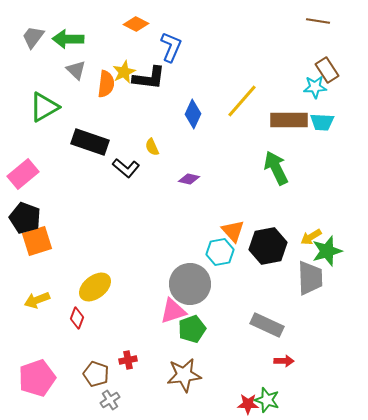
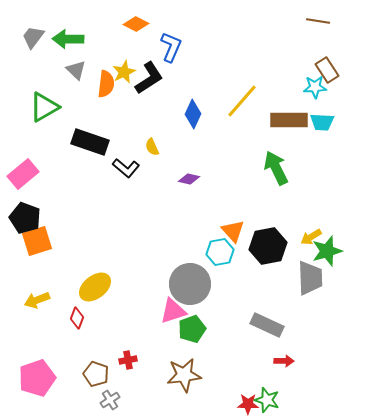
black L-shape at (149, 78): rotated 40 degrees counterclockwise
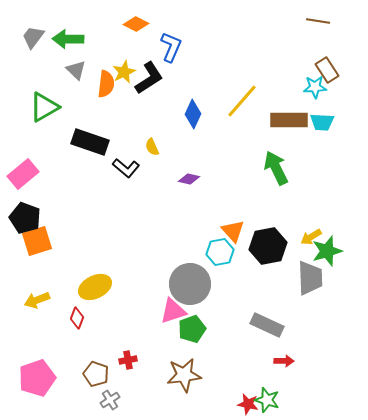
yellow ellipse at (95, 287): rotated 12 degrees clockwise
red star at (248, 404): rotated 10 degrees clockwise
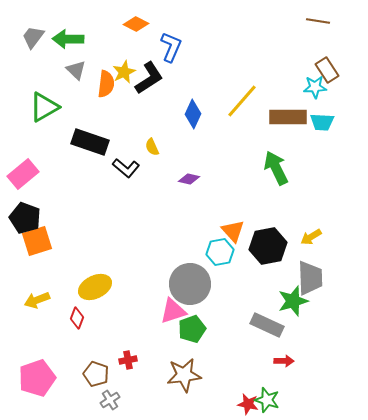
brown rectangle at (289, 120): moved 1 px left, 3 px up
green star at (327, 251): moved 34 px left, 50 px down
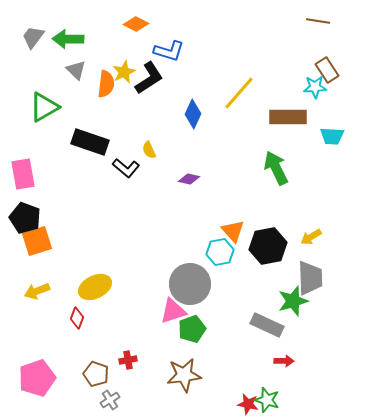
blue L-shape at (171, 47): moved 2 px left, 4 px down; rotated 84 degrees clockwise
yellow line at (242, 101): moved 3 px left, 8 px up
cyan trapezoid at (322, 122): moved 10 px right, 14 px down
yellow semicircle at (152, 147): moved 3 px left, 3 px down
pink rectangle at (23, 174): rotated 60 degrees counterclockwise
yellow arrow at (37, 300): moved 9 px up
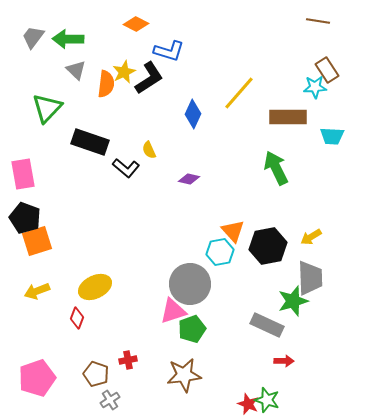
green triangle at (44, 107): moved 3 px right, 1 px down; rotated 16 degrees counterclockwise
red star at (248, 404): rotated 10 degrees clockwise
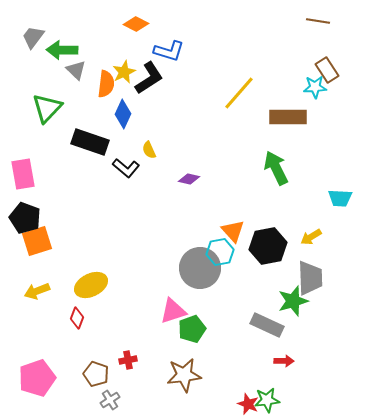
green arrow at (68, 39): moved 6 px left, 11 px down
blue diamond at (193, 114): moved 70 px left
cyan trapezoid at (332, 136): moved 8 px right, 62 px down
gray circle at (190, 284): moved 10 px right, 16 px up
yellow ellipse at (95, 287): moved 4 px left, 2 px up
green star at (267, 400): rotated 25 degrees counterclockwise
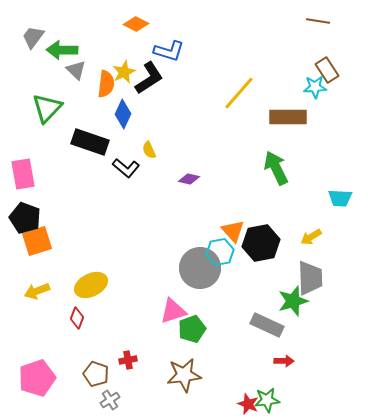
black hexagon at (268, 246): moved 7 px left, 3 px up
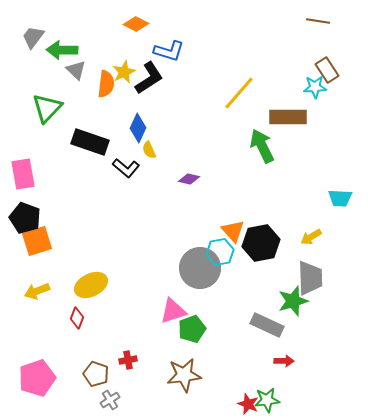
blue diamond at (123, 114): moved 15 px right, 14 px down
green arrow at (276, 168): moved 14 px left, 22 px up
